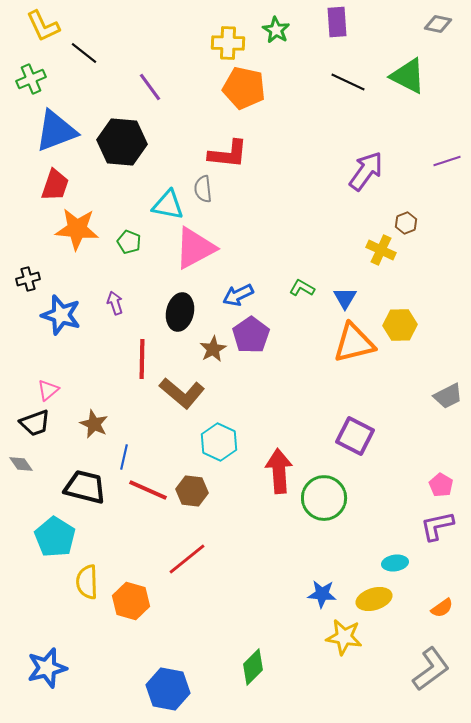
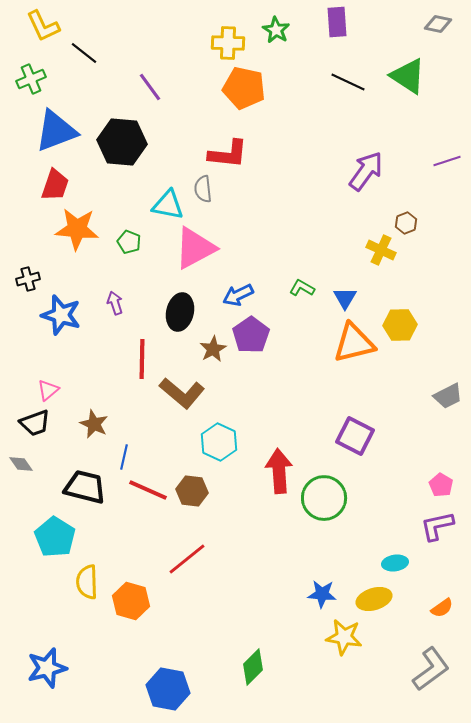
green triangle at (408, 76): rotated 6 degrees clockwise
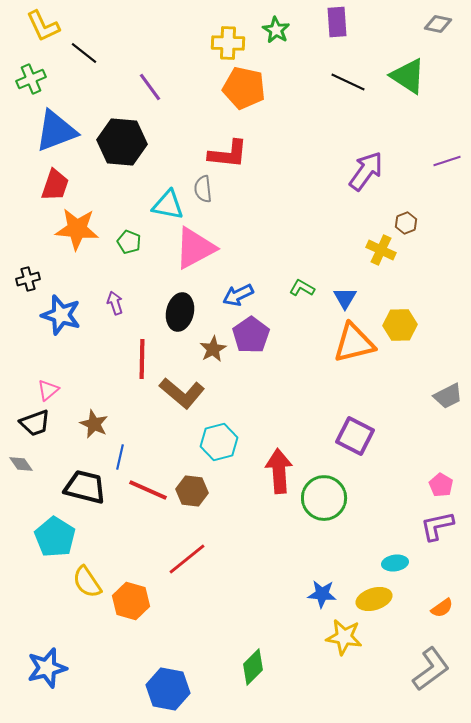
cyan hexagon at (219, 442): rotated 21 degrees clockwise
blue line at (124, 457): moved 4 px left
yellow semicircle at (87, 582): rotated 32 degrees counterclockwise
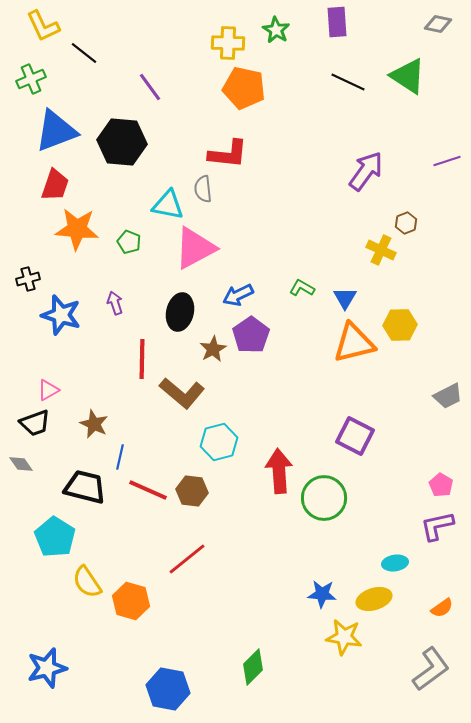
pink triangle at (48, 390): rotated 10 degrees clockwise
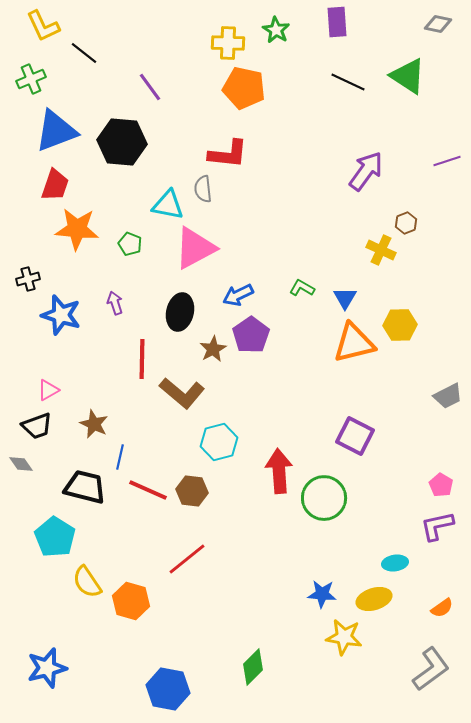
green pentagon at (129, 242): moved 1 px right, 2 px down
black trapezoid at (35, 423): moved 2 px right, 3 px down
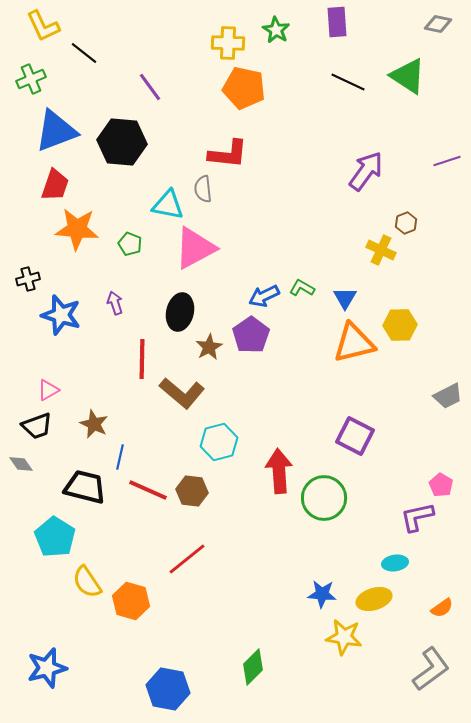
blue arrow at (238, 295): moved 26 px right, 1 px down
brown star at (213, 349): moved 4 px left, 2 px up
purple L-shape at (437, 526): moved 20 px left, 9 px up
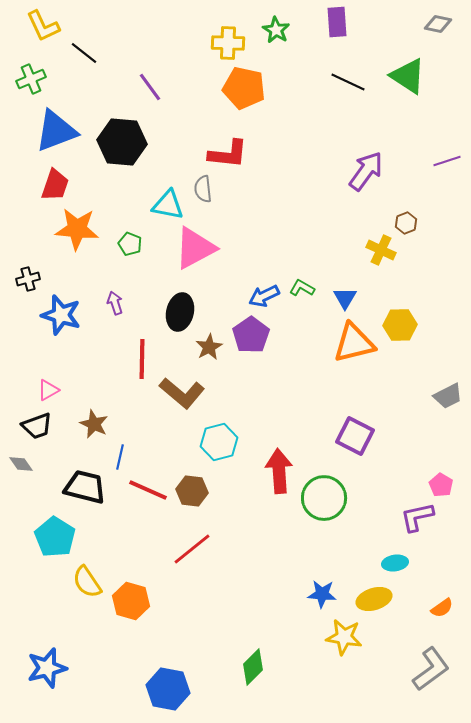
red line at (187, 559): moved 5 px right, 10 px up
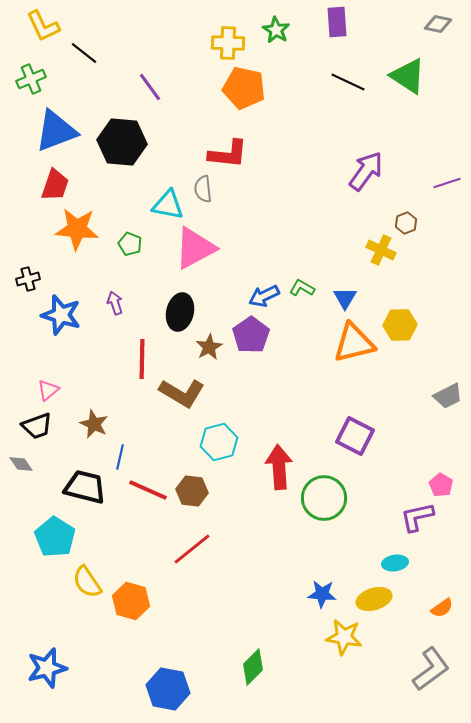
purple line at (447, 161): moved 22 px down
pink triangle at (48, 390): rotated 10 degrees counterclockwise
brown L-shape at (182, 393): rotated 9 degrees counterclockwise
red arrow at (279, 471): moved 4 px up
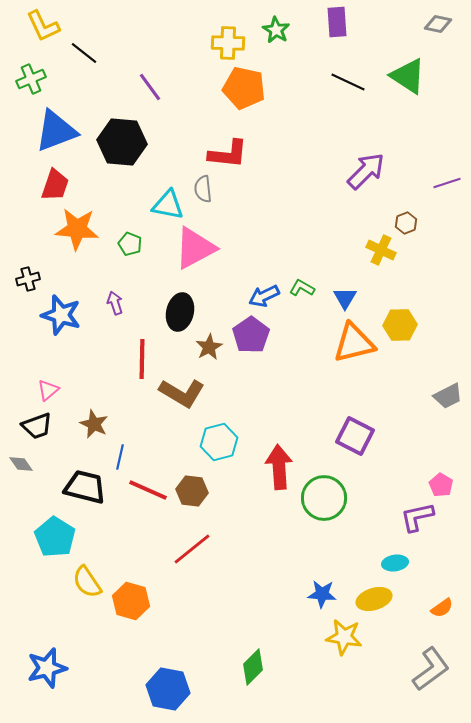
purple arrow at (366, 171): rotated 9 degrees clockwise
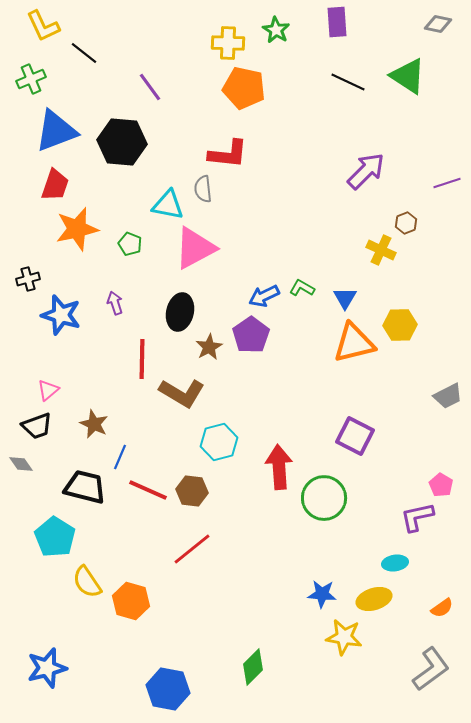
orange star at (77, 229): rotated 18 degrees counterclockwise
blue line at (120, 457): rotated 10 degrees clockwise
